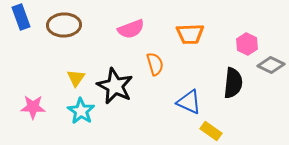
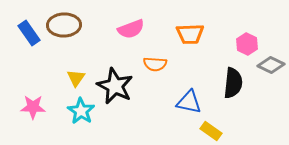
blue rectangle: moved 8 px right, 16 px down; rotated 15 degrees counterclockwise
orange semicircle: rotated 110 degrees clockwise
blue triangle: rotated 12 degrees counterclockwise
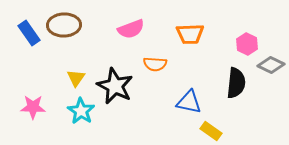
black semicircle: moved 3 px right
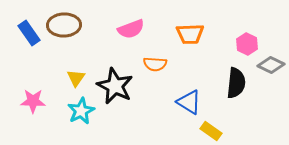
blue triangle: rotated 20 degrees clockwise
pink star: moved 6 px up
cyan star: rotated 12 degrees clockwise
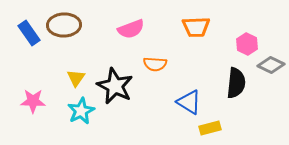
orange trapezoid: moved 6 px right, 7 px up
yellow rectangle: moved 1 px left, 3 px up; rotated 50 degrees counterclockwise
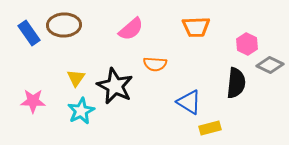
pink semicircle: rotated 20 degrees counterclockwise
gray diamond: moved 1 px left
